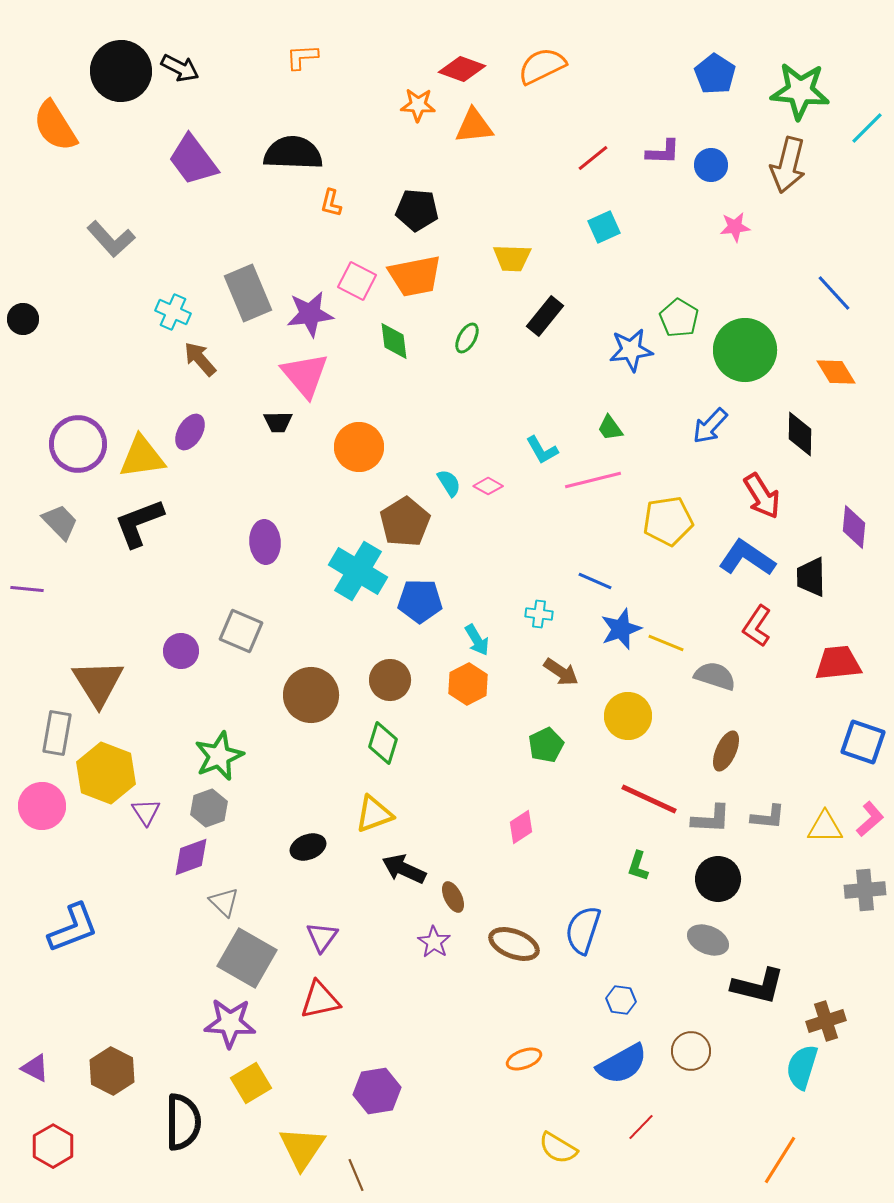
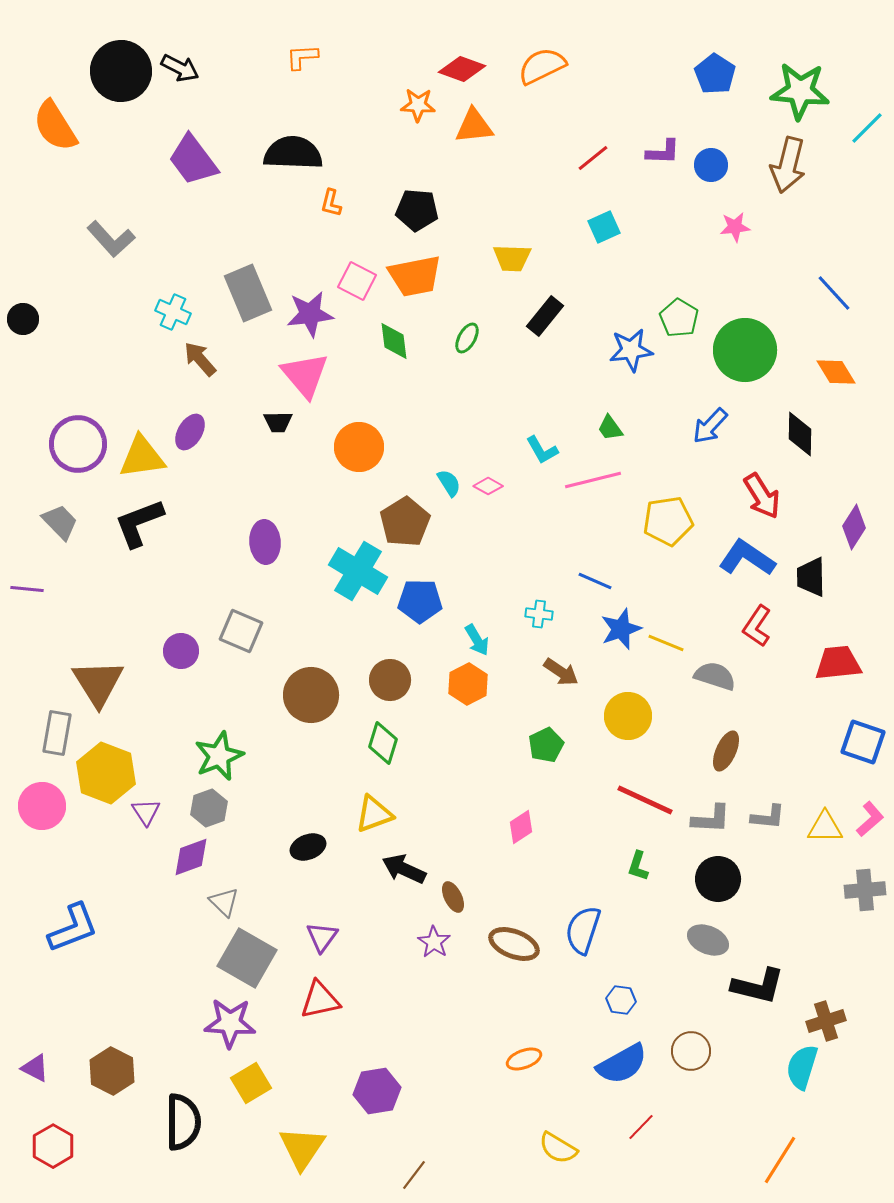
purple diamond at (854, 527): rotated 27 degrees clockwise
red line at (649, 799): moved 4 px left, 1 px down
brown line at (356, 1175): moved 58 px right; rotated 60 degrees clockwise
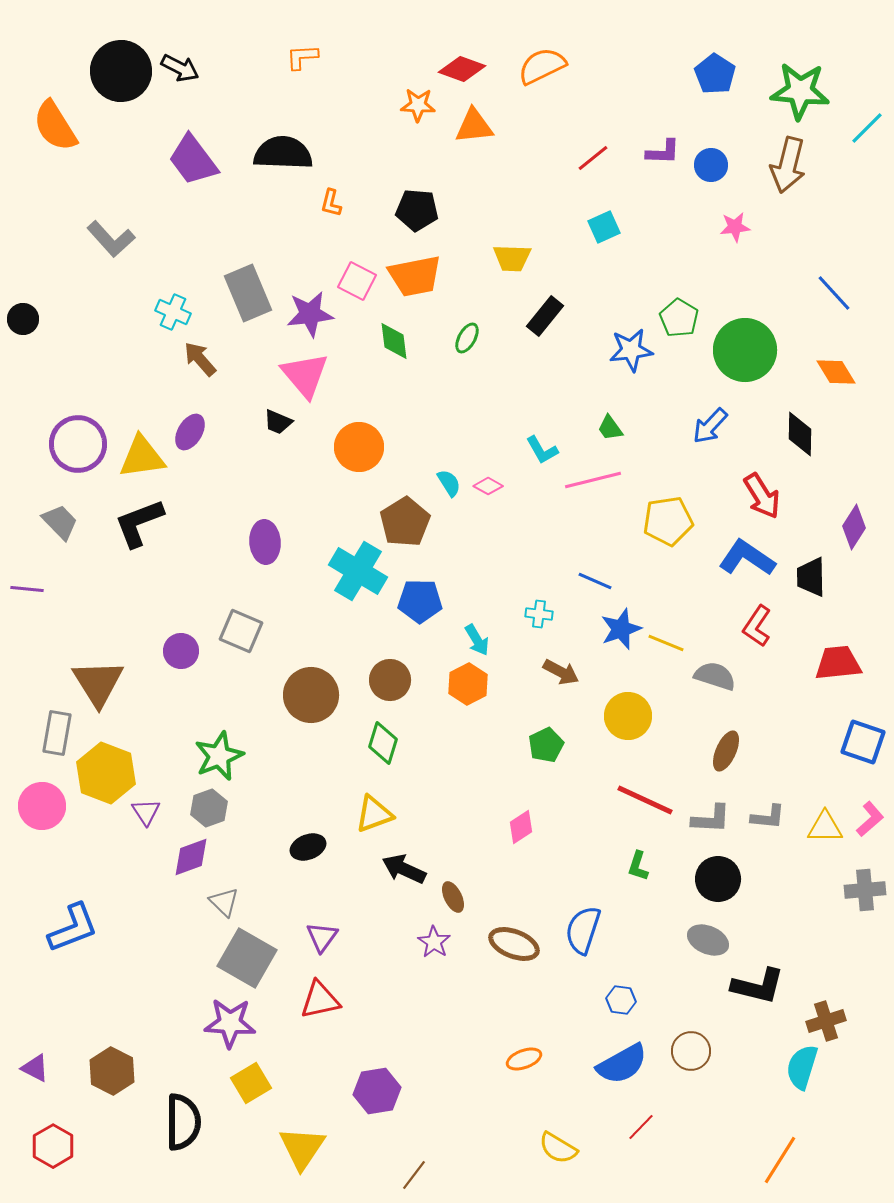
black semicircle at (293, 153): moved 10 px left
black trapezoid at (278, 422): rotated 24 degrees clockwise
brown arrow at (561, 672): rotated 6 degrees counterclockwise
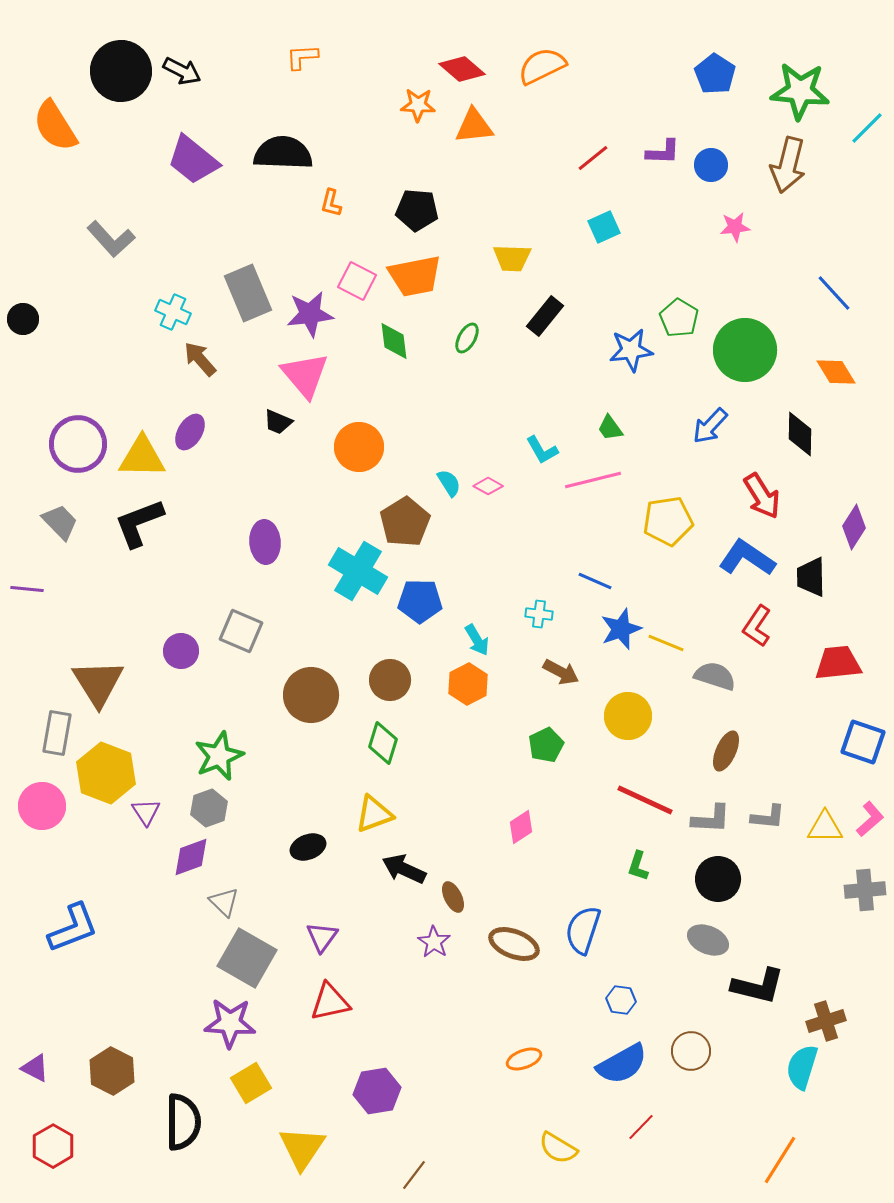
black arrow at (180, 68): moved 2 px right, 3 px down
red diamond at (462, 69): rotated 21 degrees clockwise
purple trapezoid at (193, 160): rotated 14 degrees counterclockwise
yellow triangle at (142, 457): rotated 9 degrees clockwise
red triangle at (320, 1000): moved 10 px right, 2 px down
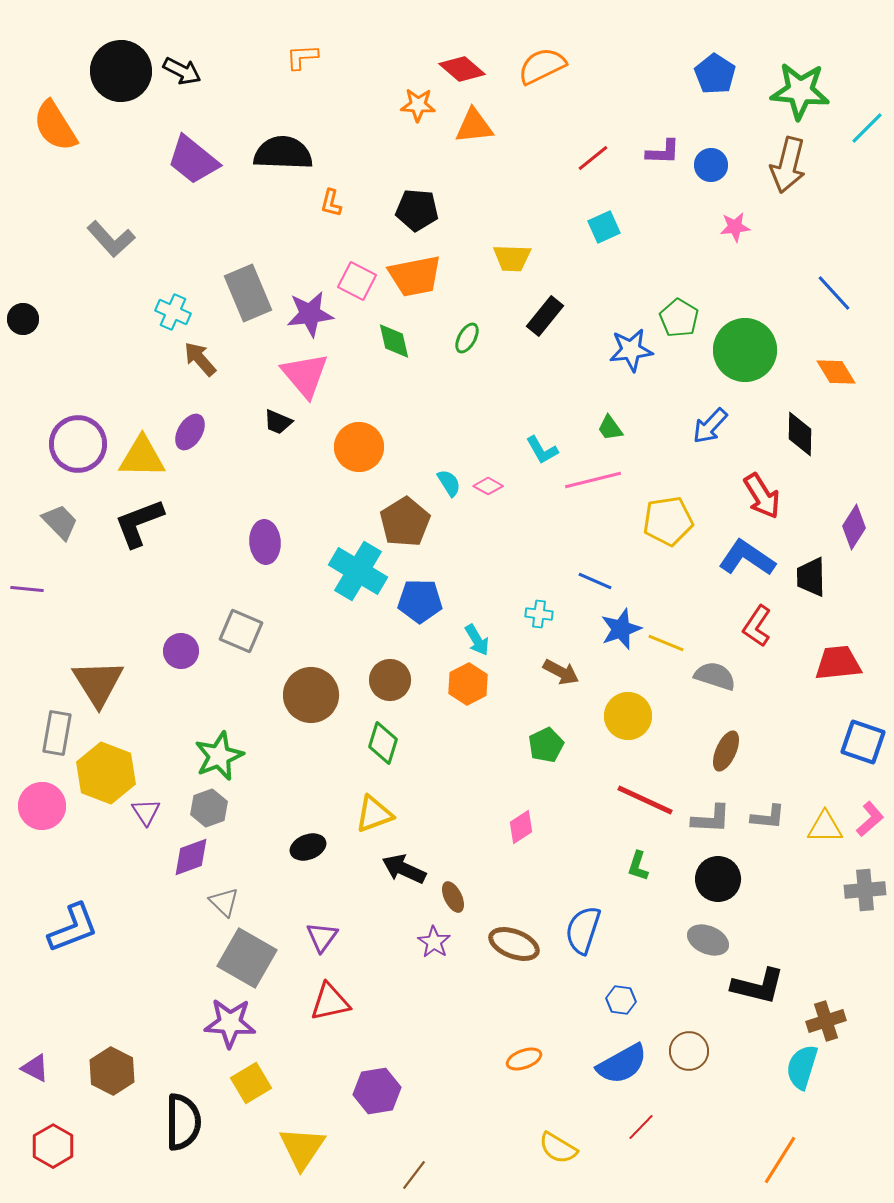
green diamond at (394, 341): rotated 6 degrees counterclockwise
brown circle at (691, 1051): moved 2 px left
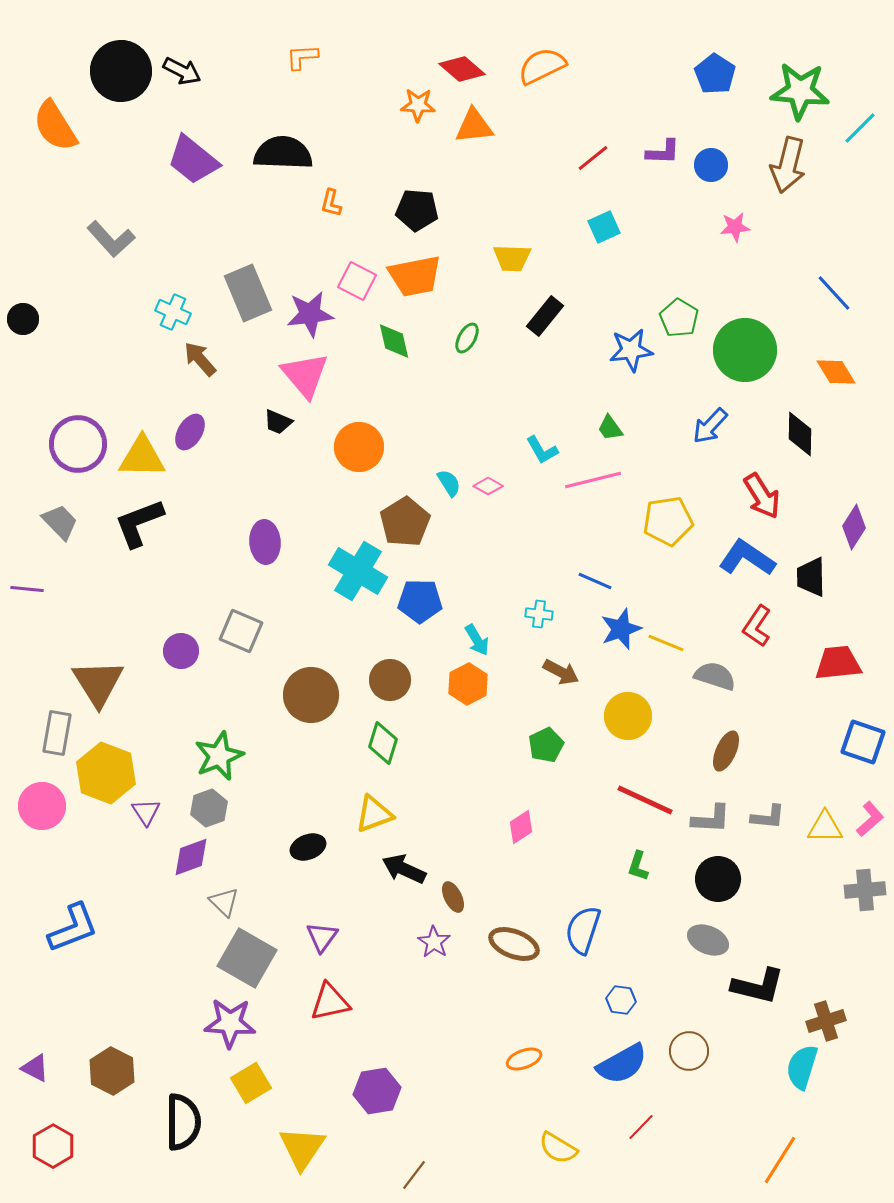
cyan line at (867, 128): moved 7 px left
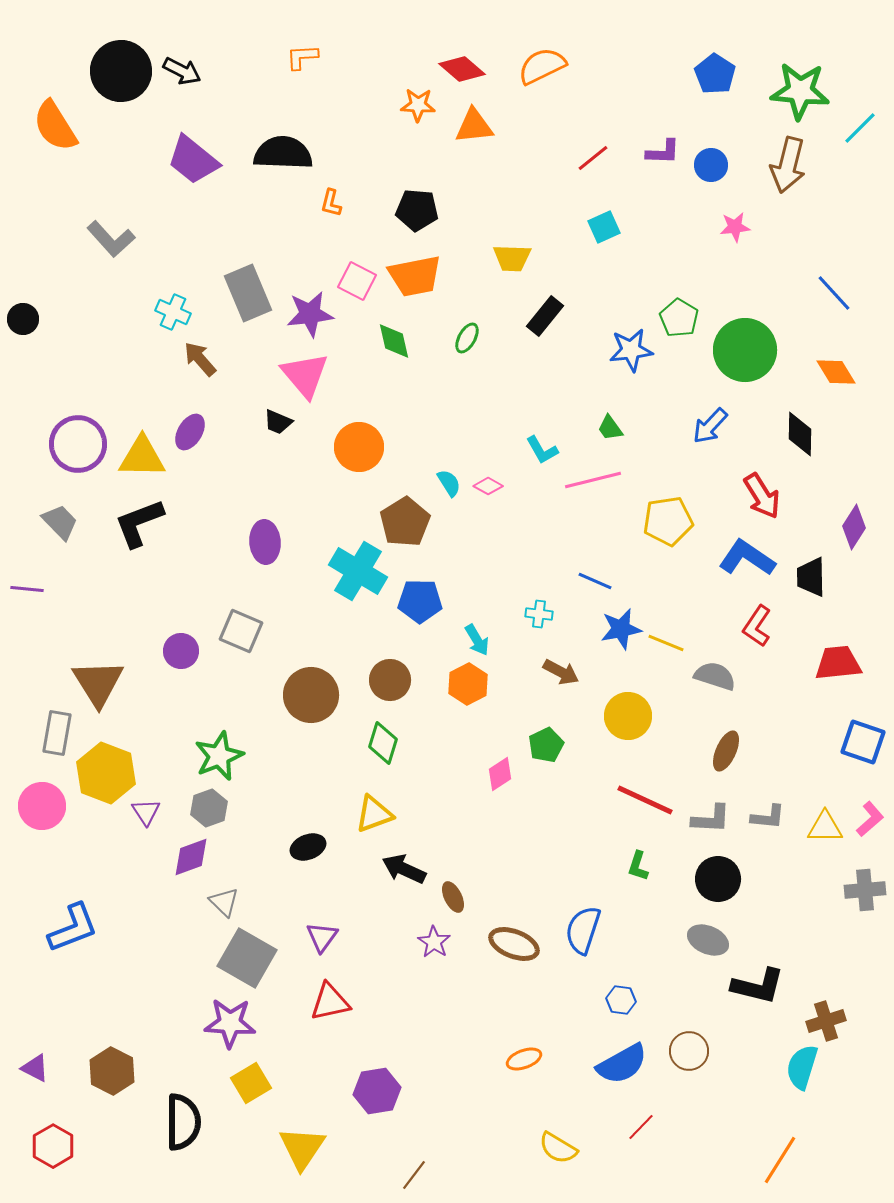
blue star at (621, 629): rotated 9 degrees clockwise
pink diamond at (521, 827): moved 21 px left, 53 px up
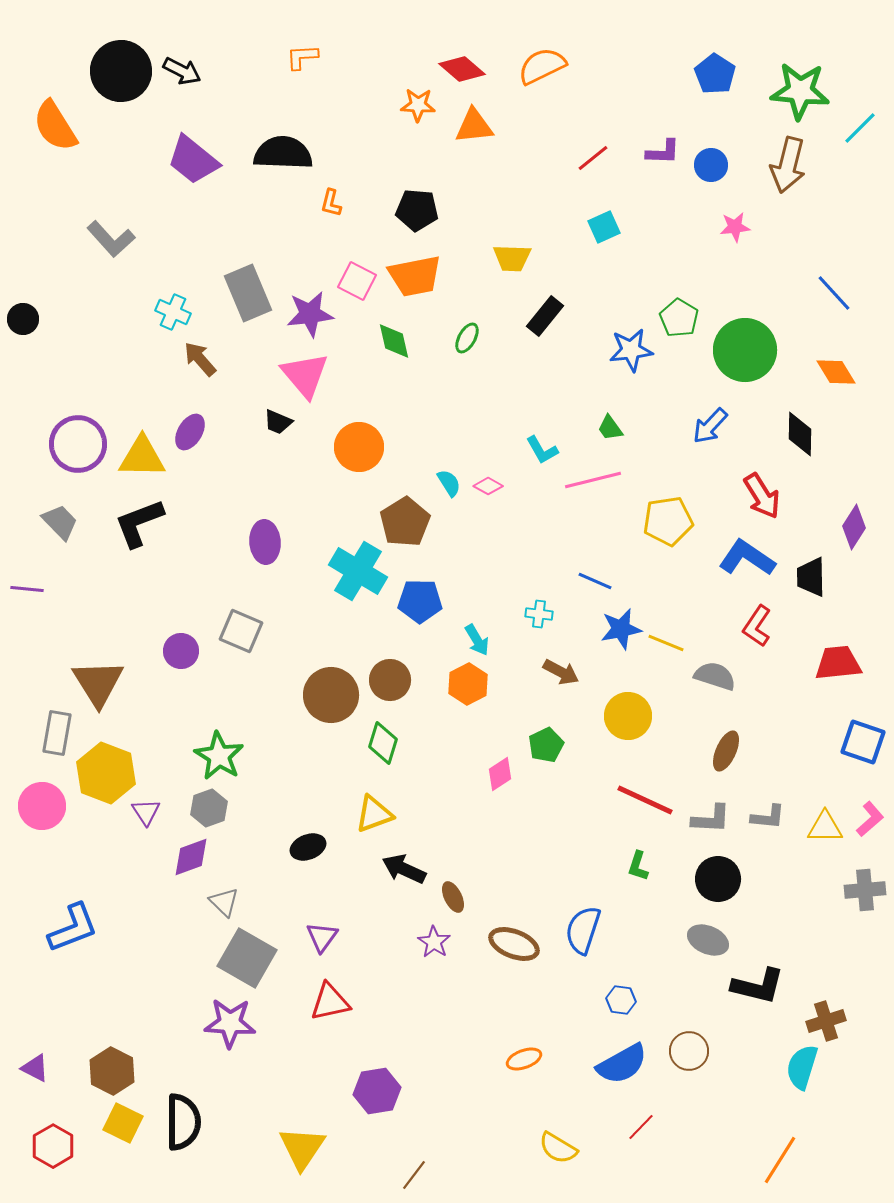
brown circle at (311, 695): moved 20 px right
green star at (219, 756): rotated 18 degrees counterclockwise
yellow square at (251, 1083): moved 128 px left, 40 px down; rotated 33 degrees counterclockwise
